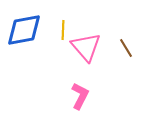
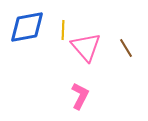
blue diamond: moved 3 px right, 3 px up
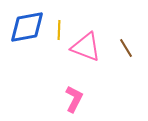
yellow line: moved 4 px left
pink triangle: rotated 28 degrees counterclockwise
pink L-shape: moved 6 px left, 3 px down
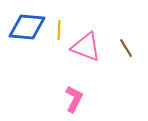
blue diamond: rotated 15 degrees clockwise
